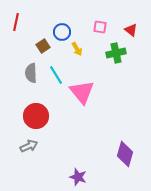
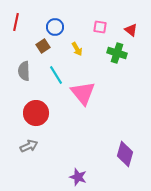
blue circle: moved 7 px left, 5 px up
green cross: moved 1 px right; rotated 30 degrees clockwise
gray semicircle: moved 7 px left, 2 px up
pink triangle: moved 1 px right, 1 px down
red circle: moved 3 px up
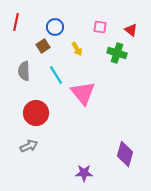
purple star: moved 6 px right, 4 px up; rotated 18 degrees counterclockwise
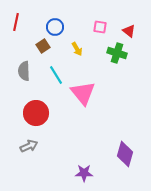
red triangle: moved 2 px left, 1 px down
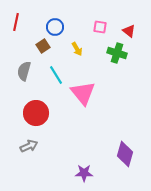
gray semicircle: rotated 18 degrees clockwise
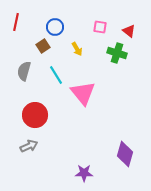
red circle: moved 1 px left, 2 px down
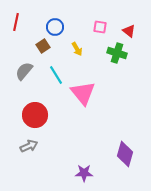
gray semicircle: rotated 24 degrees clockwise
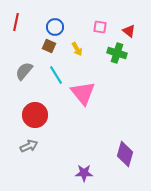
brown square: moved 6 px right; rotated 32 degrees counterclockwise
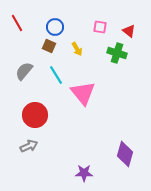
red line: moved 1 px right, 1 px down; rotated 42 degrees counterclockwise
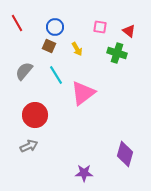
pink triangle: rotated 32 degrees clockwise
